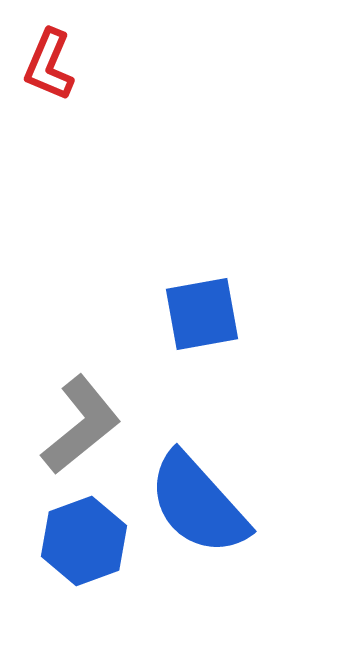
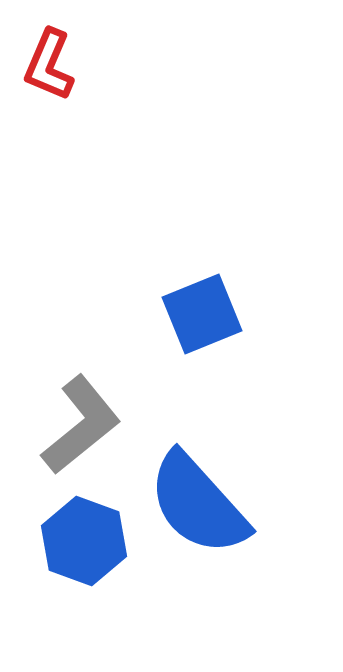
blue square: rotated 12 degrees counterclockwise
blue hexagon: rotated 20 degrees counterclockwise
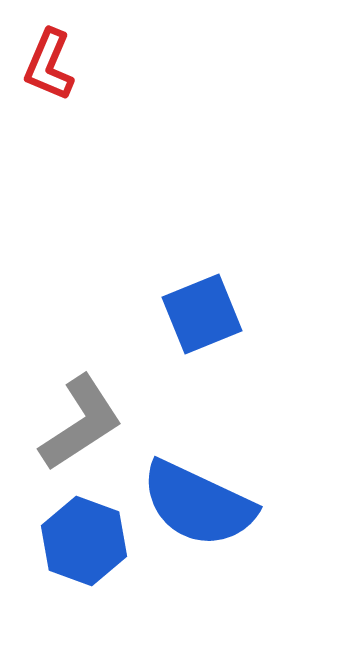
gray L-shape: moved 2 px up; rotated 6 degrees clockwise
blue semicircle: rotated 23 degrees counterclockwise
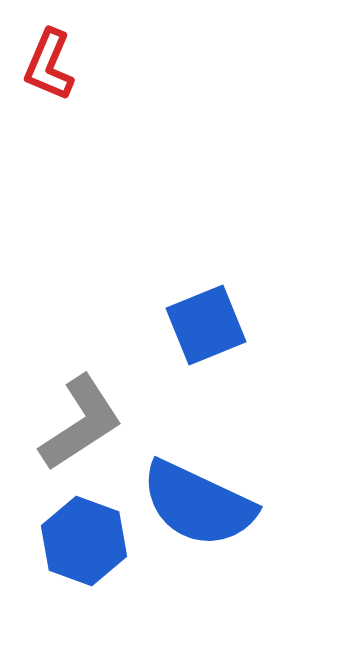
blue square: moved 4 px right, 11 px down
